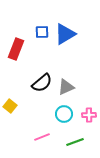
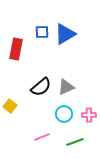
red rectangle: rotated 10 degrees counterclockwise
black semicircle: moved 1 px left, 4 px down
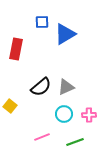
blue square: moved 10 px up
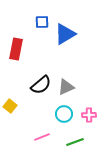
black semicircle: moved 2 px up
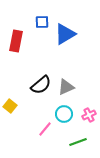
red rectangle: moved 8 px up
pink cross: rotated 24 degrees counterclockwise
pink line: moved 3 px right, 8 px up; rotated 28 degrees counterclockwise
green line: moved 3 px right
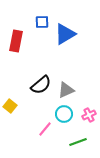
gray triangle: moved 3 px down
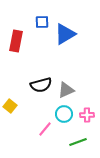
black semicircle: rotated 25 degrees clockwise
pink cross: moved 2 px left; rotated 24 degrees clockwise
